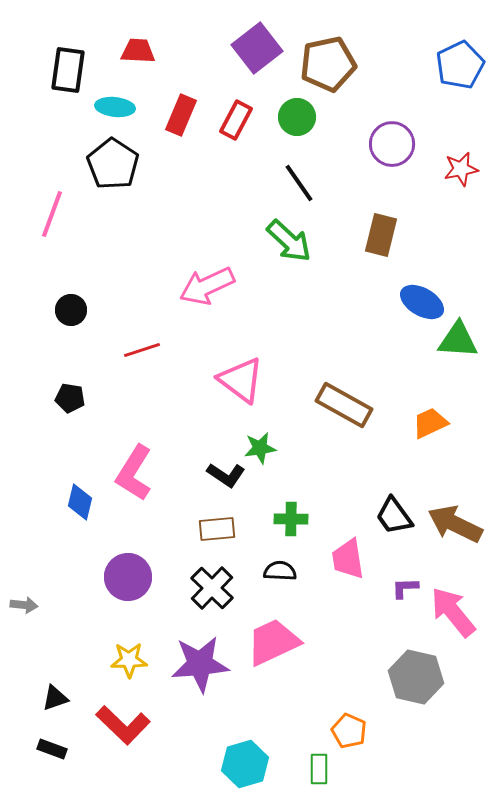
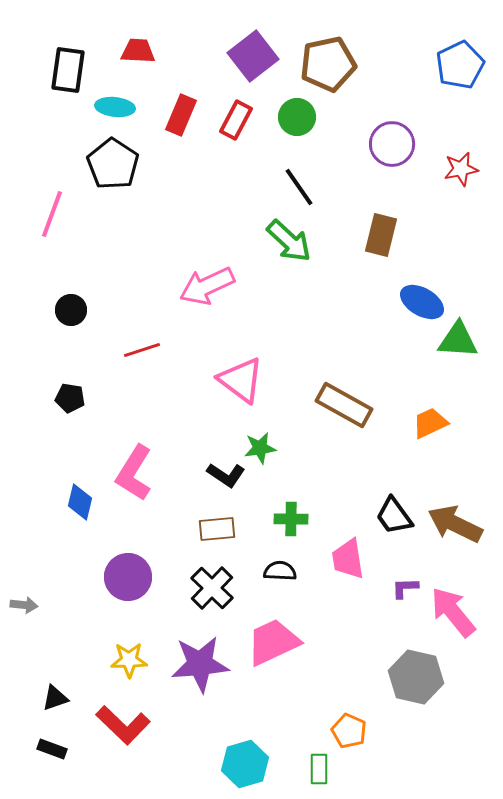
purple square at (257, 48): moved 4 px left, 8 px down
black line at (299, 183): moved 4 px down
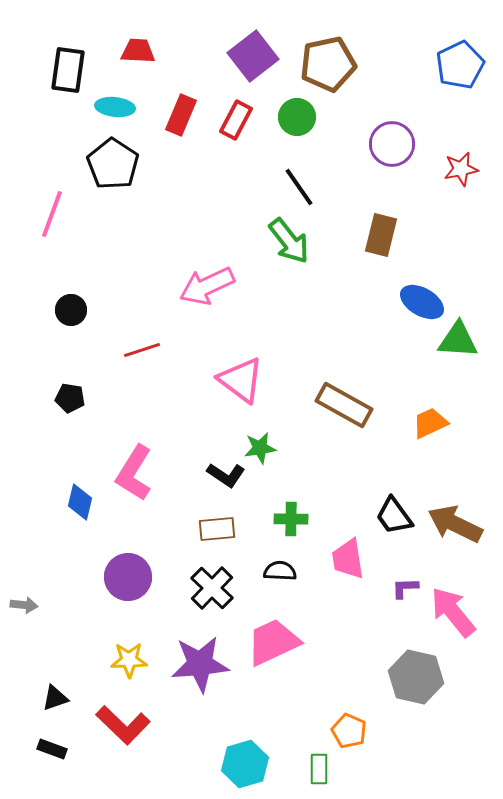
green arrow at (289, 241): rotated 9 degrees clockwise
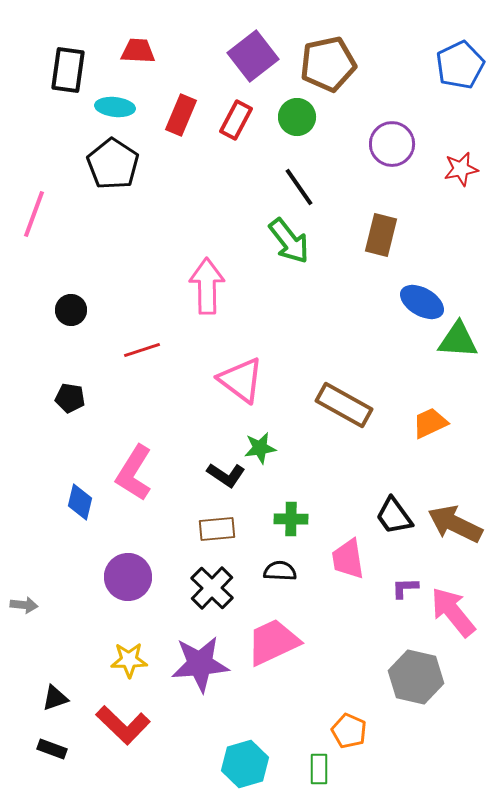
pink line at (52, 214): moved 18 px left
pink arrow at (207, 286): rotated 114 degrees clockwise
